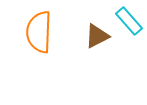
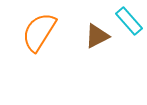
orange semicircle: rotated 30 degrees clockwise
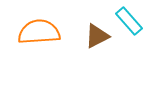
orange semicircle: rotated 54 degrees clockwise
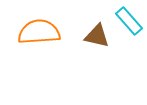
brown triangle: rotated 40 degrees clockwise
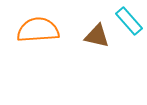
orange semicircle: moved 1 px left, 2 px up
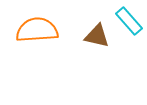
orange semicircle: moved 1 px left
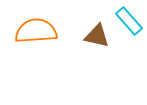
orange semicircle: moved 1 px left, 1 px down
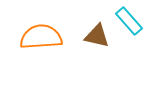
orange semicircle: moved 5 px right, 6 px down
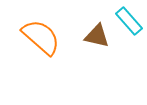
orange semicircle: rotated 45 degrees clockwise
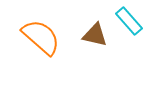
brown triangle: moved 2 px left, 1 px up
